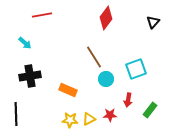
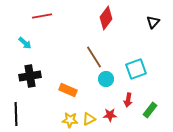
red line: moved 1 px down
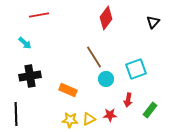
red line: moved 3 px left, 1 px up
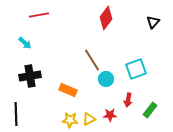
brown line: moved 2 px left, 3 px down
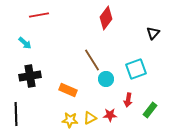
black triangle: moved 11 px down
yellow triangle: moved 1 px right, 1 px up
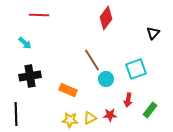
red line: rotated 12 degrees clockwise
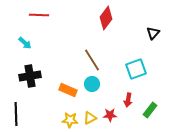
cyan circle: moved 14 px left, 5 px down
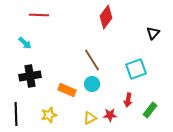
red diamond: moved 1 px up
orange rectangle: moved 1 px left
yellow star: moved 21 px left, 5 px up; rotated 21 degrees counterclockwise
